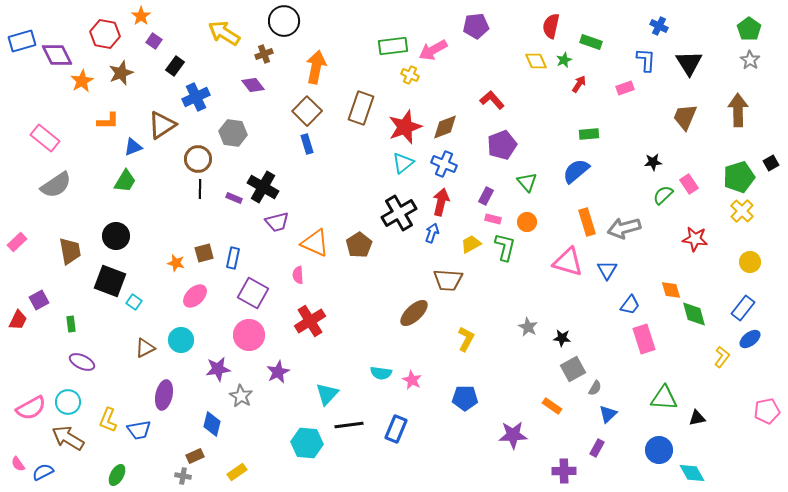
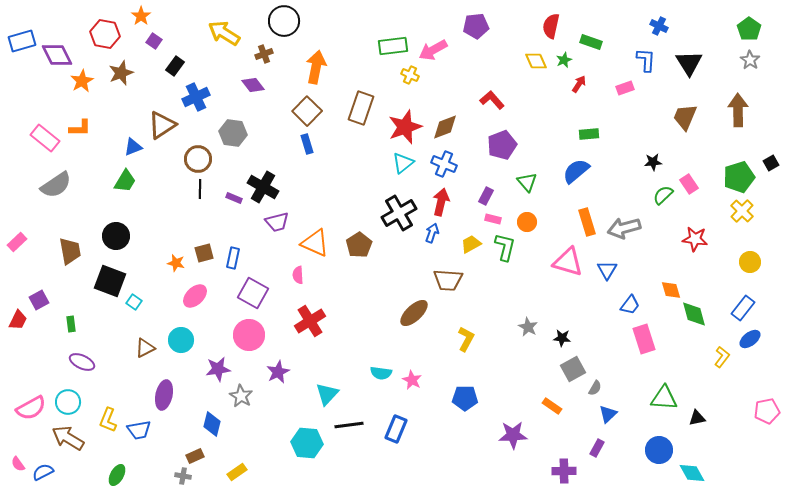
orange L-shape at (108, 121): moved 28 px left, 7 px down
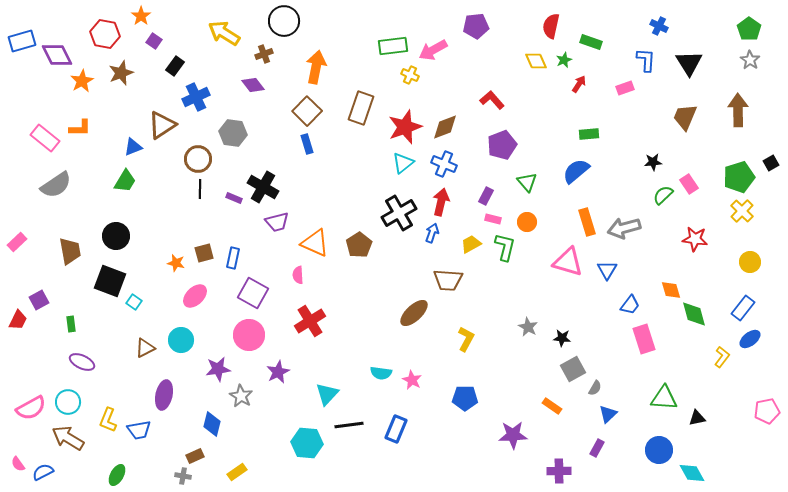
purple cross at (564, 471): moved 5 px left
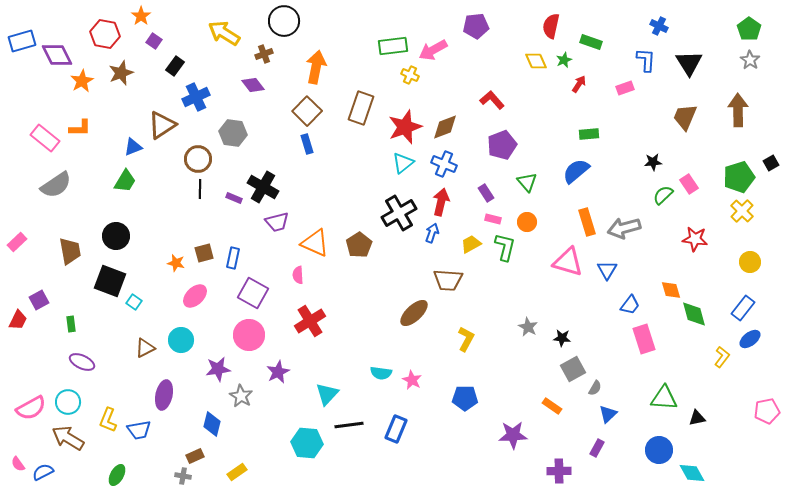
purple rectangle at (486, 196): moved 3 px up; rotated 60 degrees counterclockwise
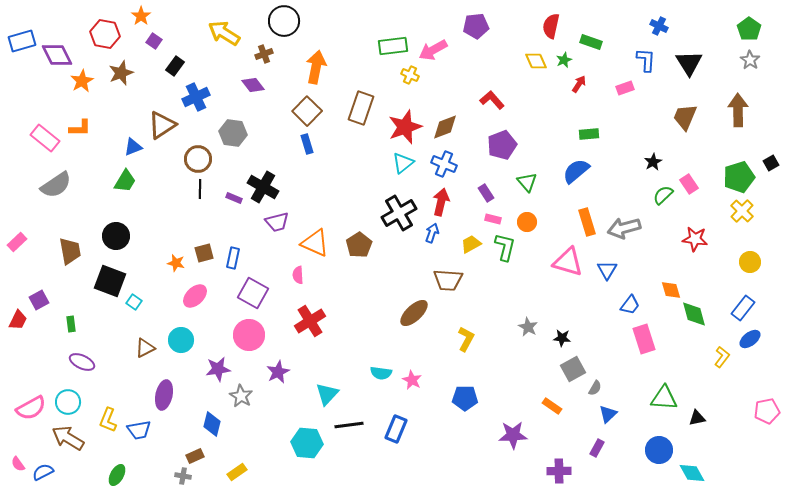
black star at (653, 162): rotated 24 degrees counterclockwise
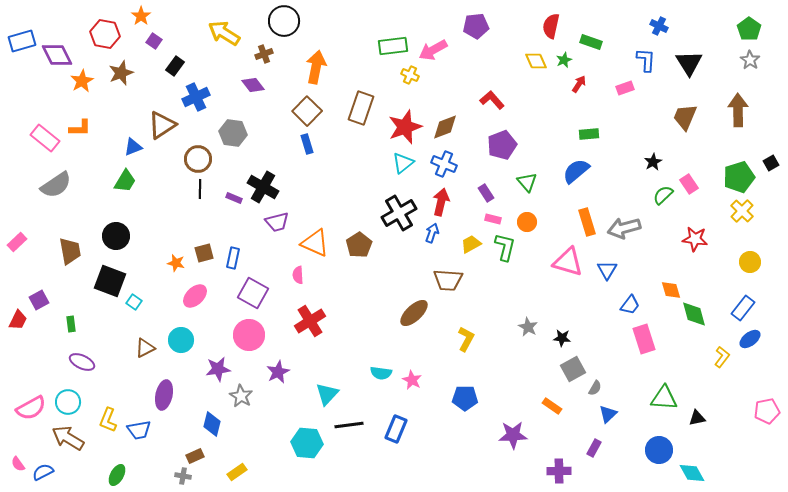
purple rectangle at (597, 448): moved 3 px left
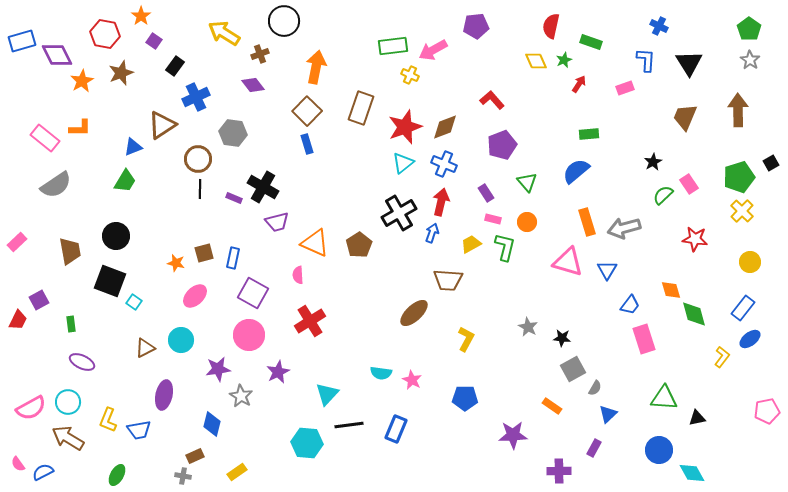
brown cross at (264, 54): moved 4 px left
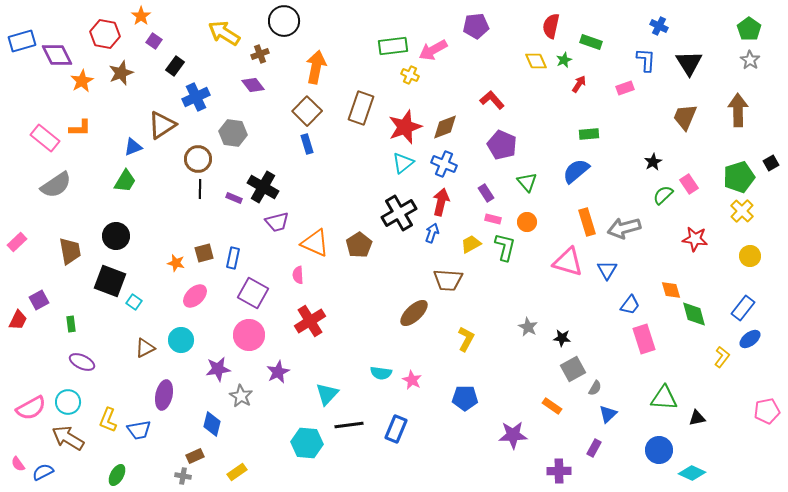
purple pentagon at (502, 145): rotated 28 degrees counterclockwise
yellow circle at (750, 262): moved 6 px up
cyan diamond at (692, 473): rotated 36 degrees counterclockwise
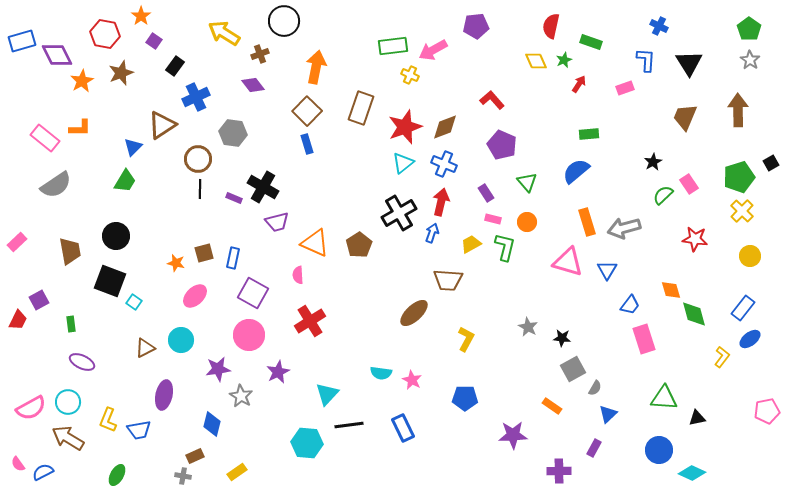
blue triangle at (133, 147): rotated 24 degrees counterclockwise
blue rectangle at (396, 429): moved 7 px right, 1 px up; rotated 48 degrees counterclockwise
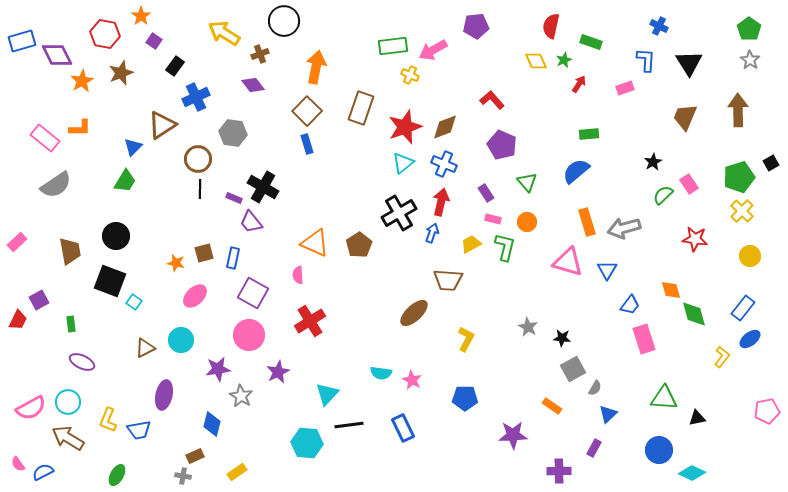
purple trapezoid at (277, 222): moved 26 px left; rotated 65 degrees clockwise
